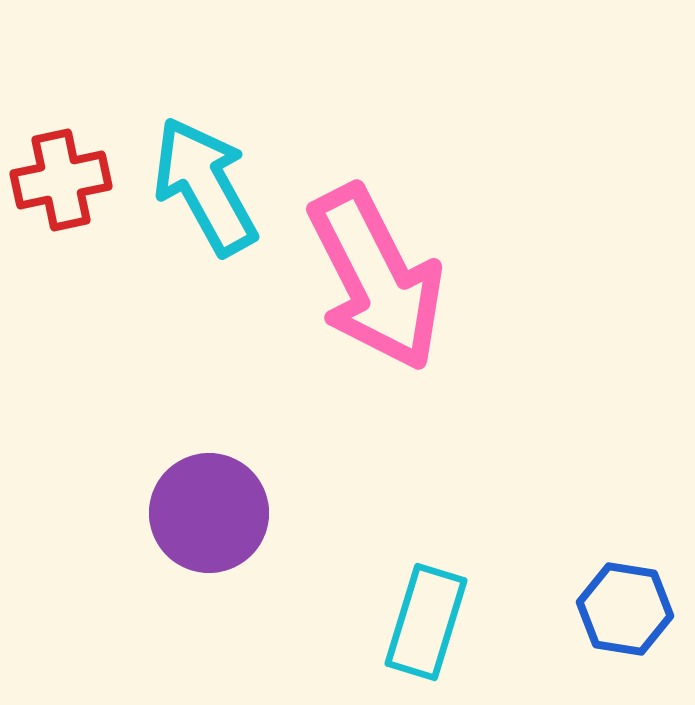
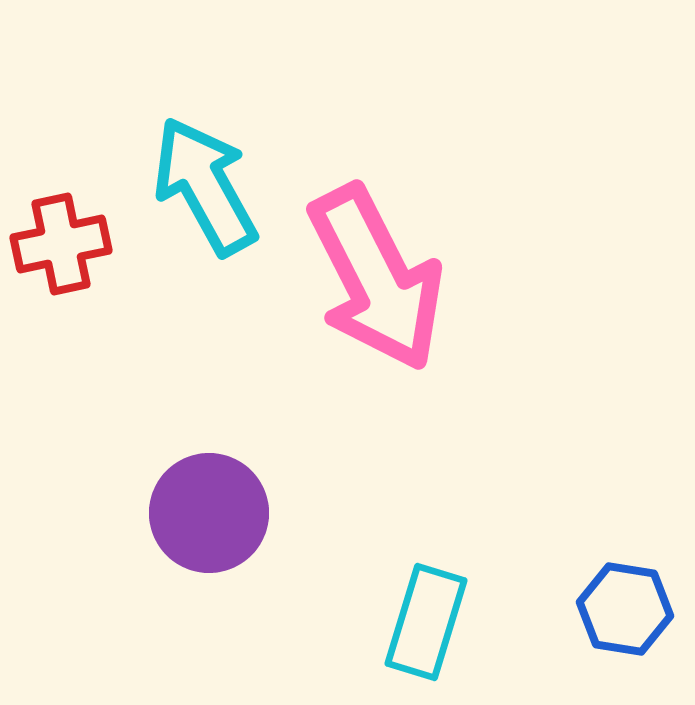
red cross: moved 64 px down
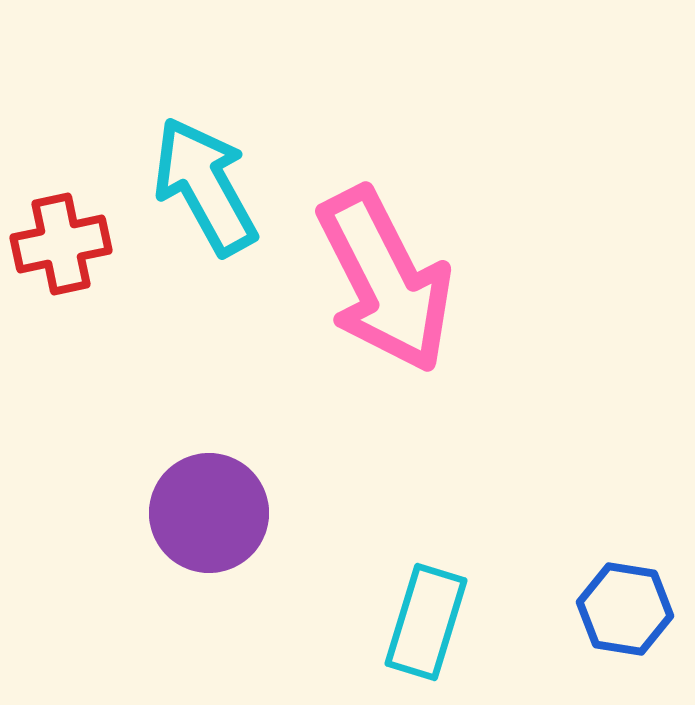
pink arrow: moved 9 px right, 2 px down
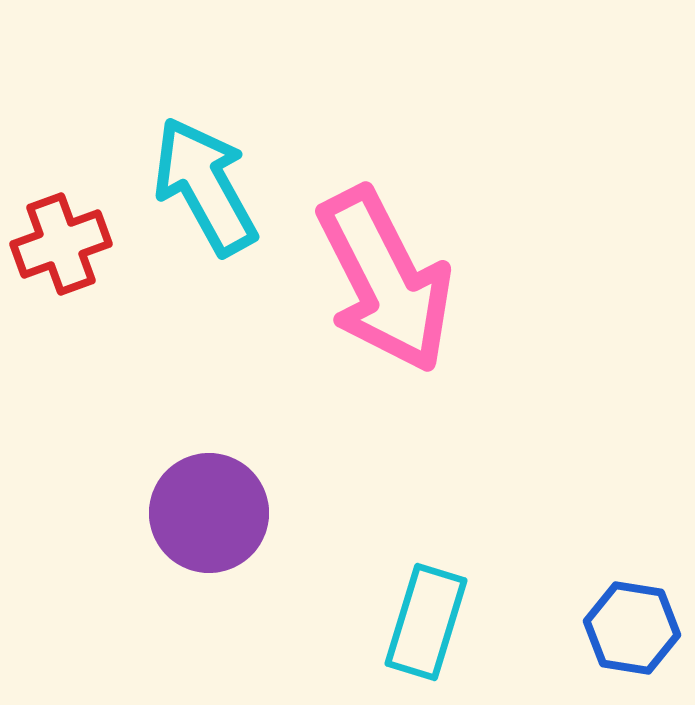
red cross: rotated 8 degrees counterclockwise
blue hexagon: moved 7 px right, 19 px down
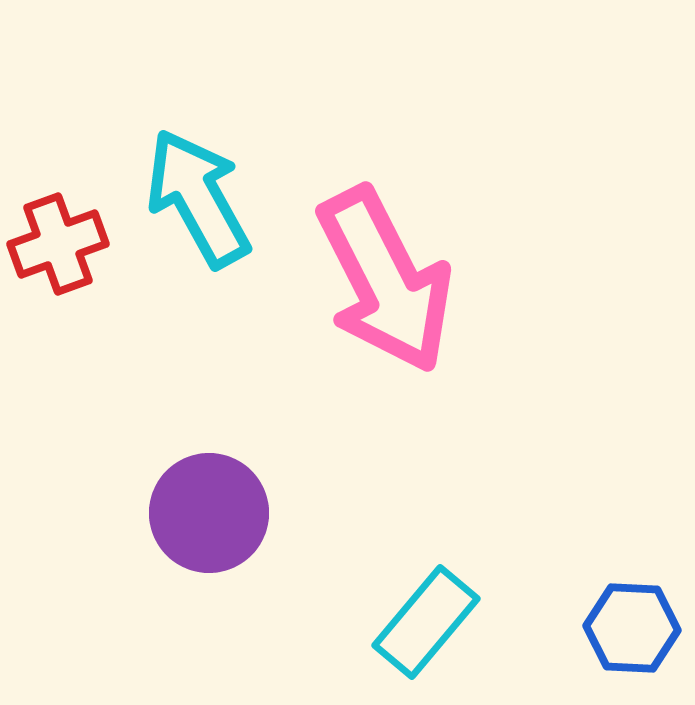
cyan arrow: moved 7 px left, 12 px down
red cross: moved 3 px left
cyan rectangle: rotated 23 degrees clockwise
blue hexagon: rotated 6 degrees counterclockwise
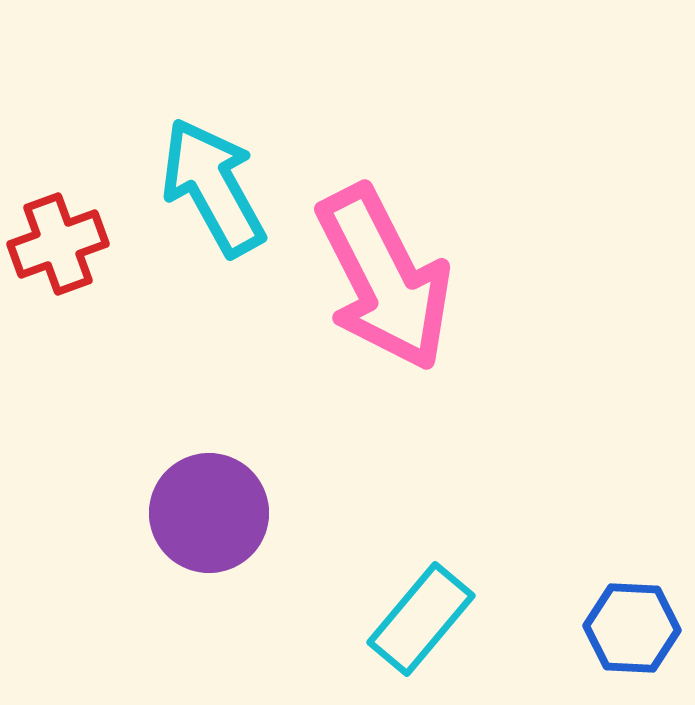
cyan arrow: moved 15 px right, 11 px up
pink arrow: moved 1 px left, 2 px up
cyan rectangle: moved 5 px left, 3 px up
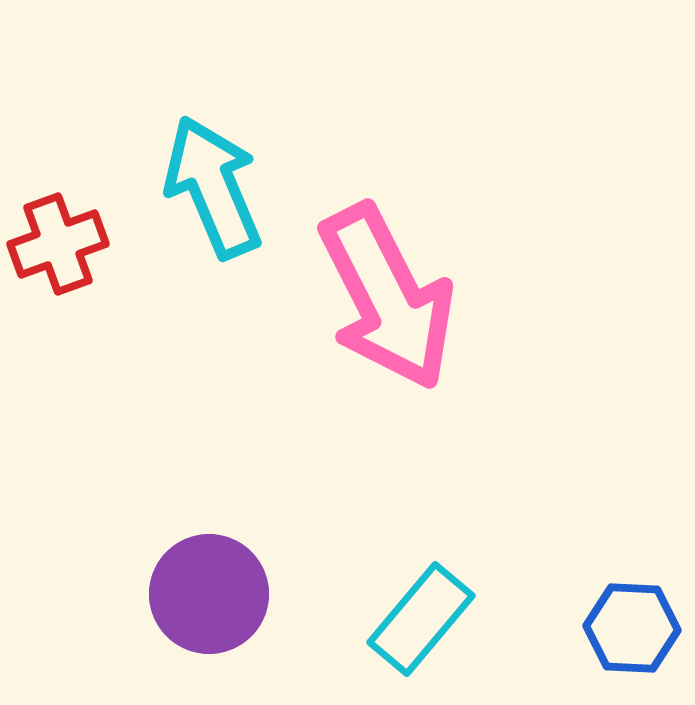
cyan arrow: rotated 6 degrees clockwise
pink arrow: moved 3 px right, 19 px down
purple circle: moved 81 px down
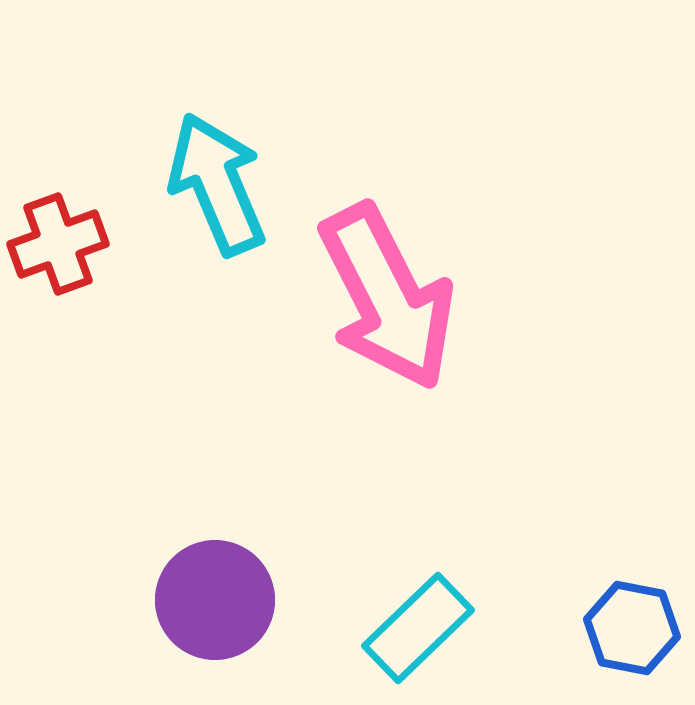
cyan arrow: moved 4 px right, 3 px up
purple circle: moved 6 px right, 6 px down
cyan rectangle: moved 3 px left, 9 px down; rotated 6 degrees clockwise
blue hexagon: rotated 8 degrees clockwise
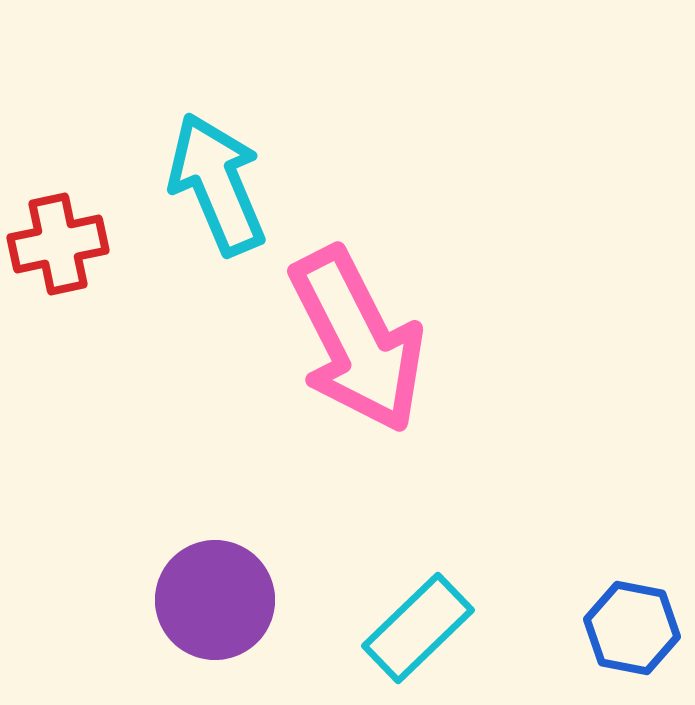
red cross: rotated 8 degrees clockwise
pink arrow: moved 30 px left, 43 px down
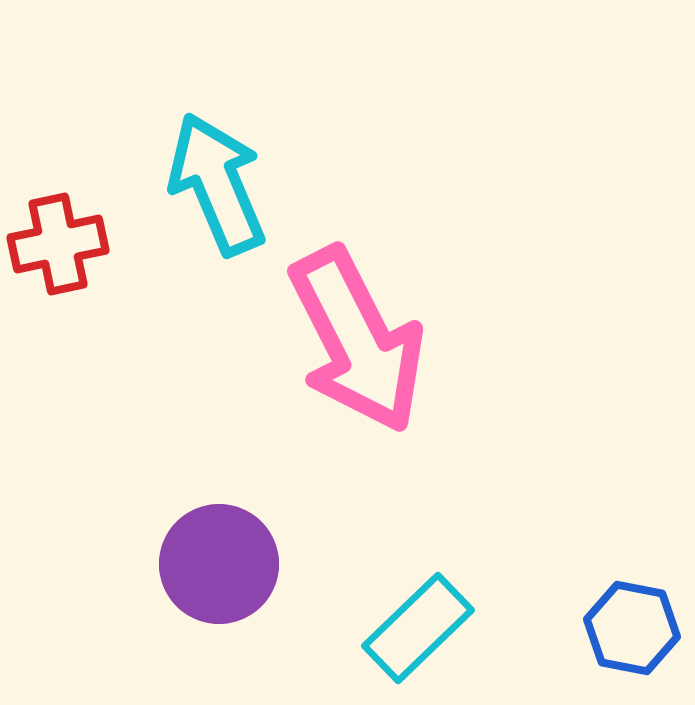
purple circle: moved 4 px right, 36 px up
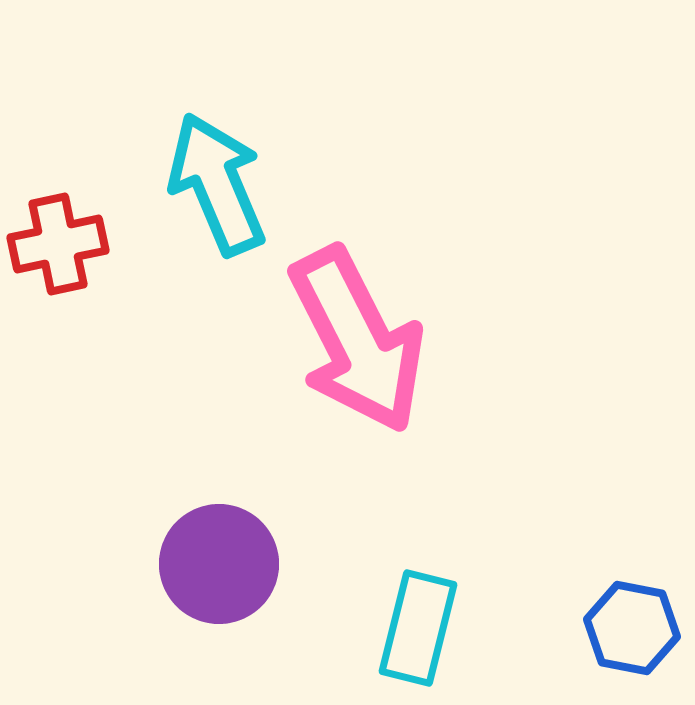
cyan rectangle: rotated 32 degrees counterclockwise
